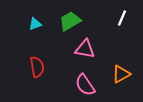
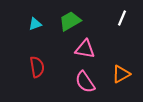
pink semicircle: moved 3 px up
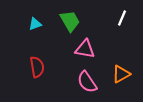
green trapezoid: rotated 90 degrees clockwise
pink semicircle: moved 2 px right
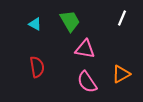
cyan triangle: rotated 48 degrees clockwise
